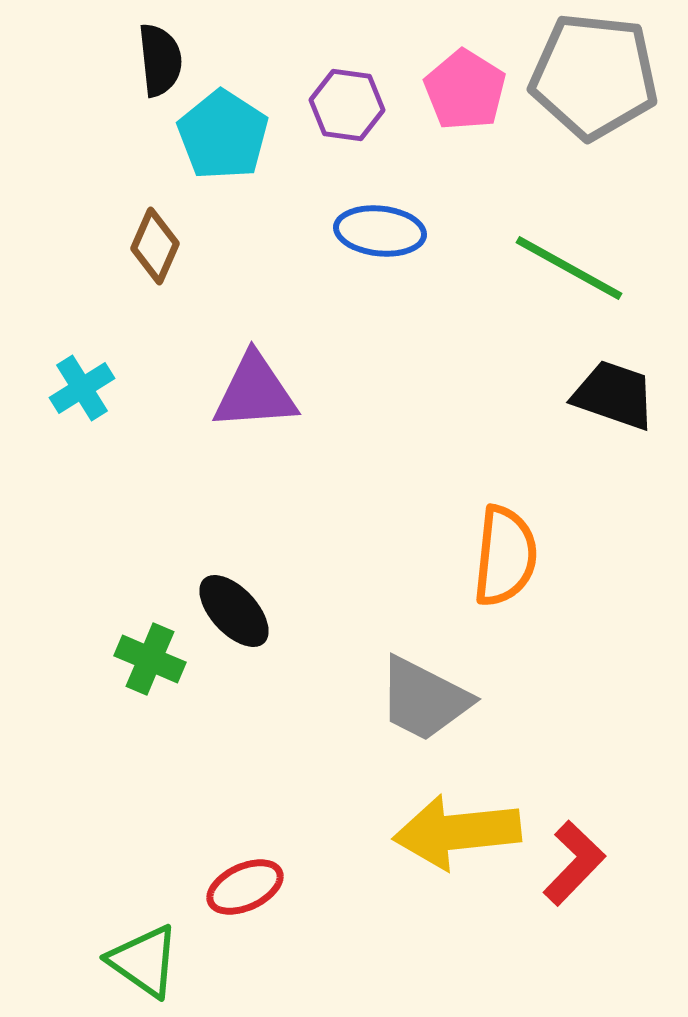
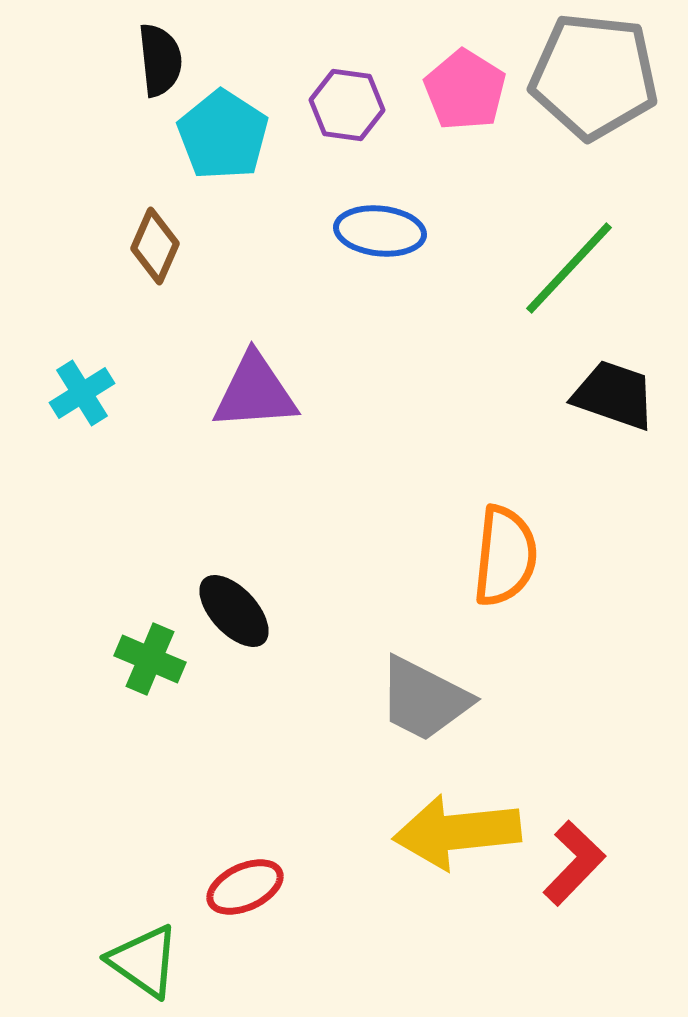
green line: rotated 76 degrees counterclockwise
cyan cross: moved 5 px down
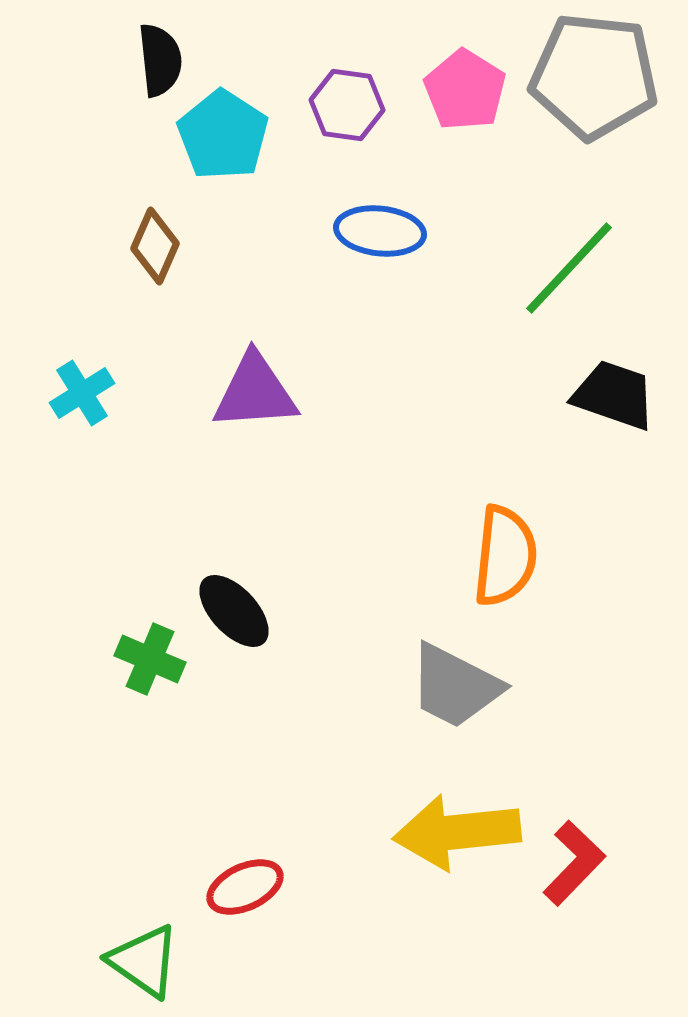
gray trapezoid: moved 31 px right, 13 px up
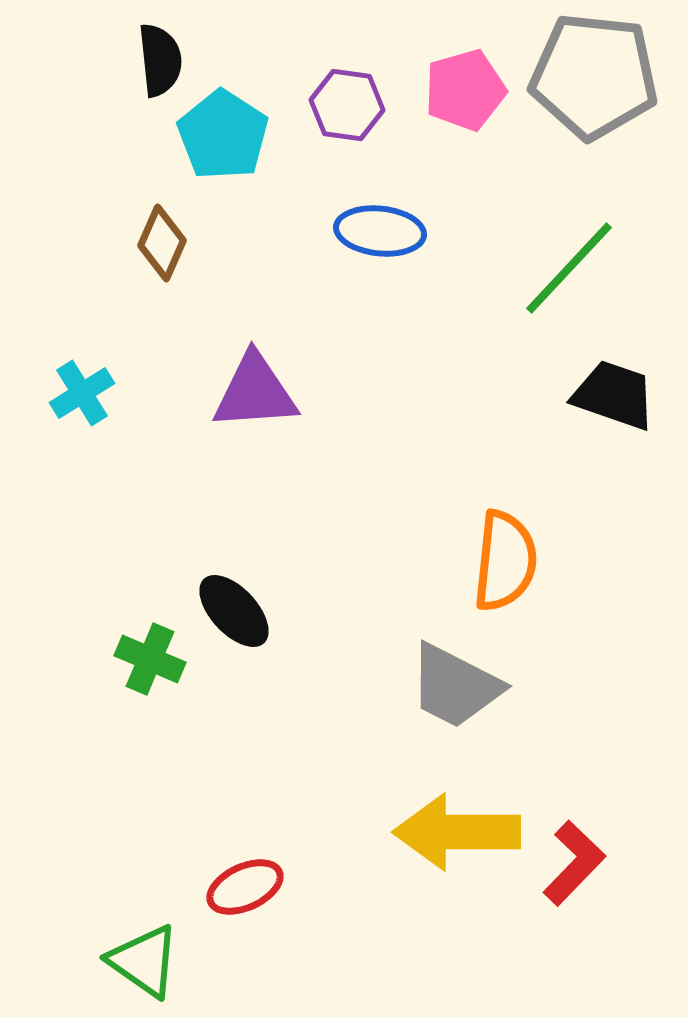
pink pentagon: rotated 24 degrees clockwise
brown diamond: moved 7 px right, 3 px up
orange semicircle: moved 5 px down
yellow arrow: rotated 6 degrees clockwise
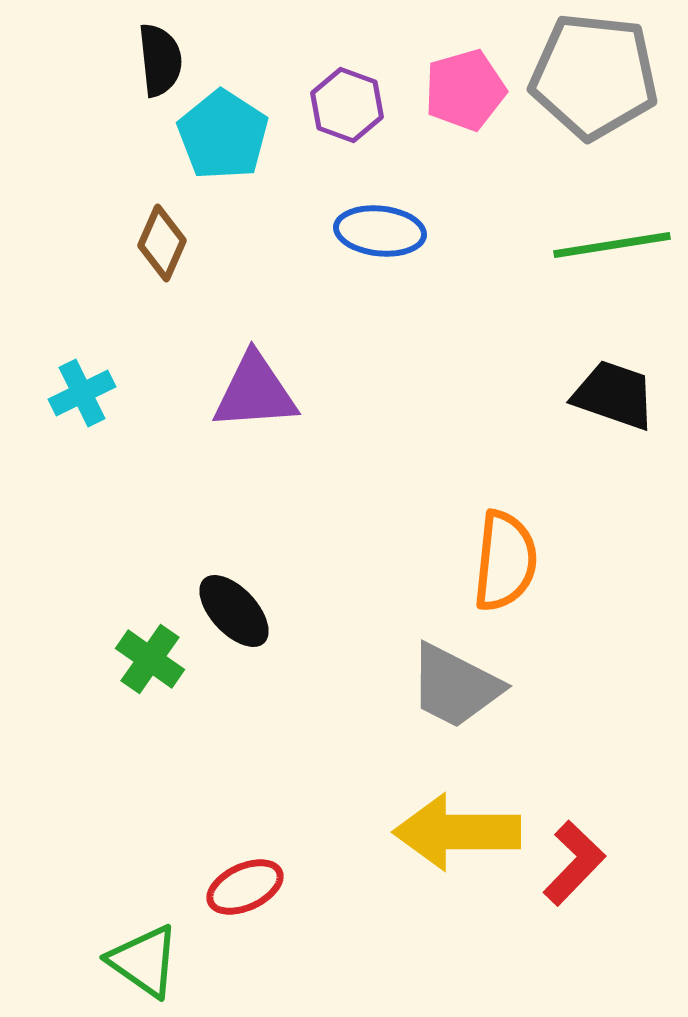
purple hexagon: rotated 12 degrees clockwise
green line: moved 43 px right, 23 px up; rotated 38 degrees clockwise
cyan cross: rotated 6 degrees clockwise
green cross: rotated 12 degrees clockwise
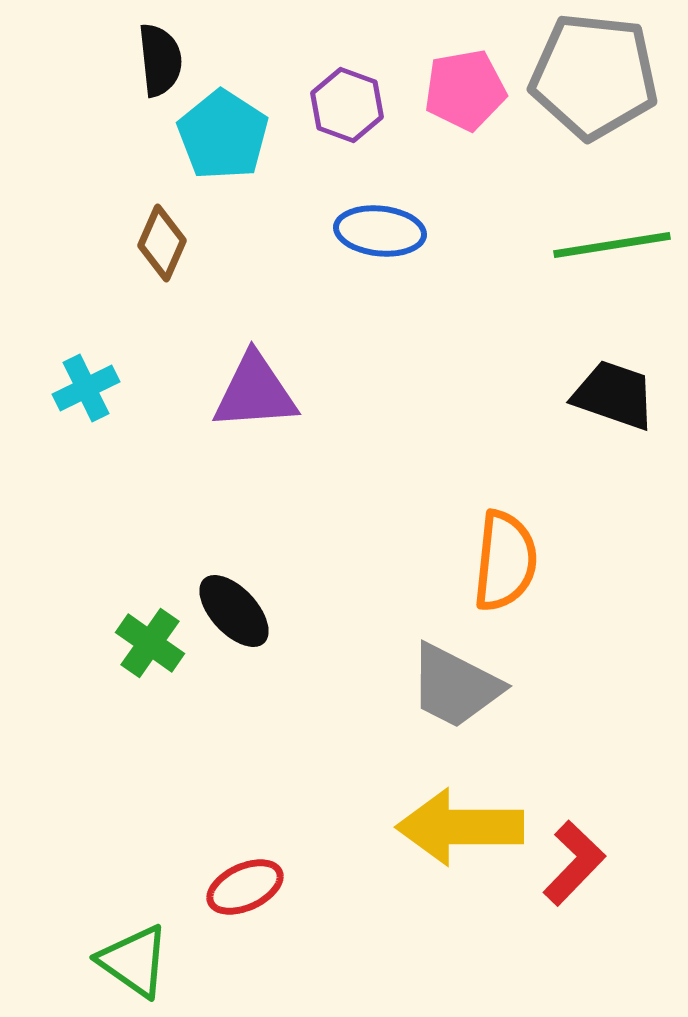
pink pentagon: rotated 6 degrees clockwise
cyan cross: moved 4 px right, 5 px up
green cross: moved 16 px up
yellow arrow: moved 3 px right, 5 px up
green triangle: moved 10 px left
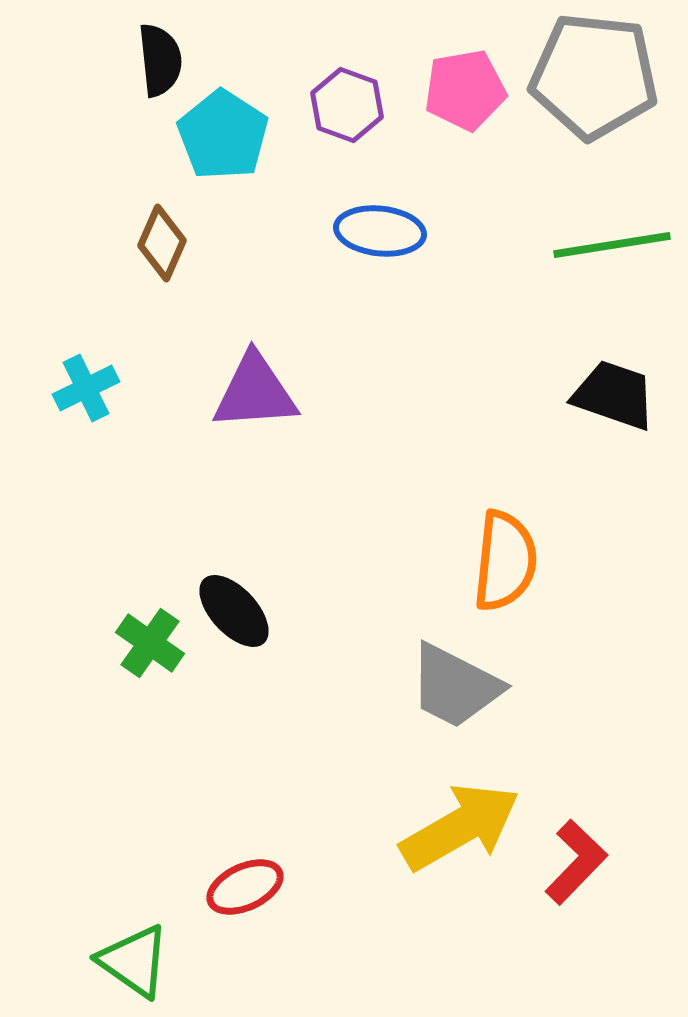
yellow arrow: rotated 150 degrees clockwise
red L-shape: moved 2 px right, 1 px up
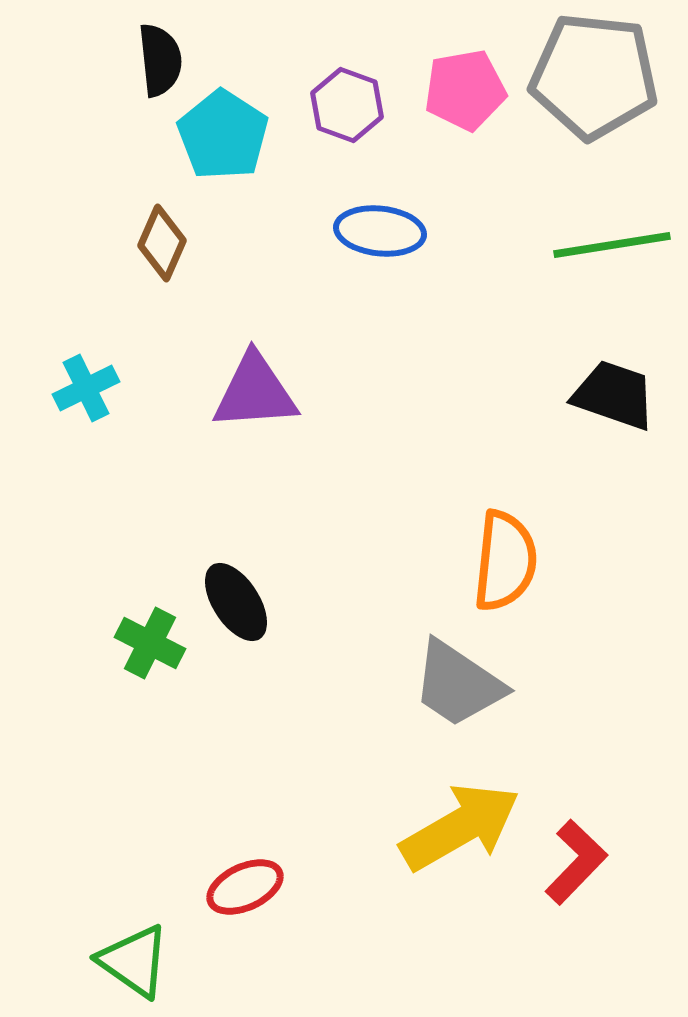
black ellipse: moved 2 px right, 9 px up; rotated 10 degrees clockwise
green cross: rotated 8 degrees counterclockwise
gray trapezoid: moved 3 px right, 2 px up; rotated 7 degrees clockwise
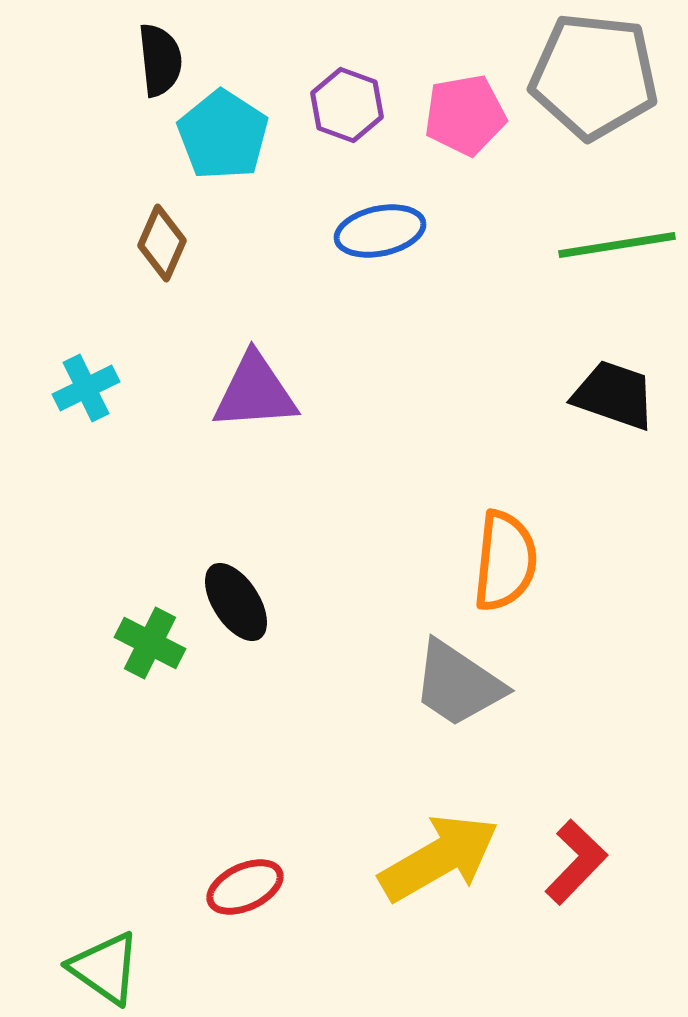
pink pentagon: moved 25 px down
blue ellipse: rotated 18 degrees counterclockwise
green line: moved 5 px right
yellow arrow: moved 21 px left, 31 px down
green triangle: moved 29 px left, 7 px down
